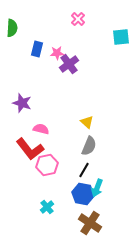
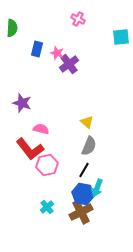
pink cross: rotated 16 degrees counterclockwise
pink star: rotated 24 degrees clockwise
brown cross: moved 9 px left, 11 px up; rotated 30 degrees clockwise
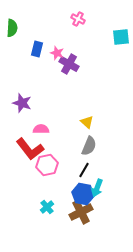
purple cross: rotated 24 degrees counterclockwise
pink semicircle: rotated 14 degrees counterclockwise
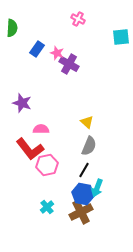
blue rectangle: rotated 21 degrees clockwise
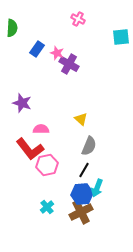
yellow triangle: moved 6 px left, 3 px up
blue hexagon: moved 1 px left; rotated 15 degrees counterclockwise
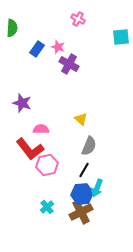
pink star: moved 1 px right, 6 px up
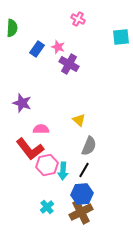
yellow triangle: moved 2 px left, 1 px down
cyan arrow: moved 34 px left, 17 px up; rotated 18 degrees counterclockwise
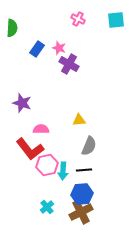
cyan square: moved 5 px left, 17 px up
pink star: moved 1 px right, 1 px down
yellow triangle: rotated 48 degrees counterclockwise
black line: rotated 56 degrees clockwise
